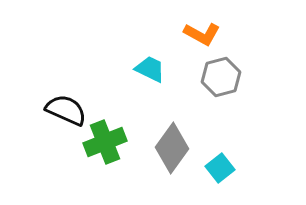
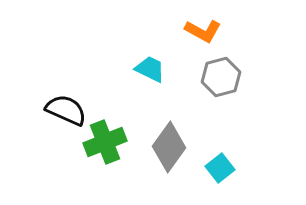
orange L-shape: moved 1 px right, 3 px up
gray diamond: moved 3 px left, 1 px up
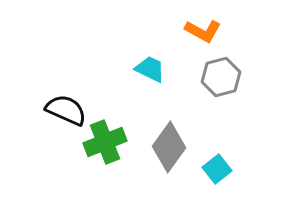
cyan square: moved 3 px left, 1 px down
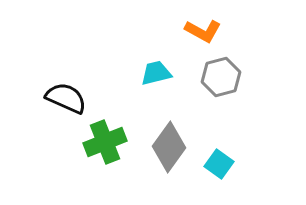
cyan trapezoid: moved 6 px right, 4 px down; rotated 40 degrees counterclockwise
black semicircle: moved 12 px up
cyan square: moved 2 px right, 5 px up; rotated 16 degrees counterclockwise
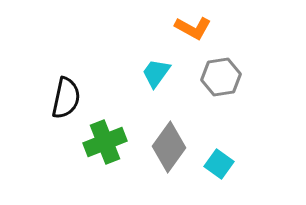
orange L-shape: moved 10 px left, 3 px up
cyan trapezoid: rotated 40 degrees counterclockwise
gray hexagon: rotated 6 degrees clockwise
black semicircle: rotated 78 degrees clockwise
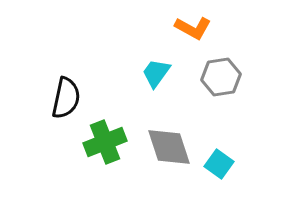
gray diamond: rotated 54 degrees counterclockwise
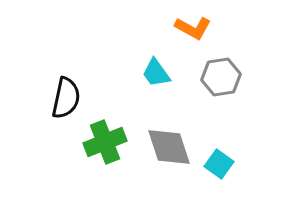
cyan trapezoid: rotated 72 degrees counterclockwise
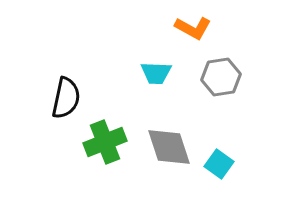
cyan trapezoid: rotated 52 degrees counterclockwise
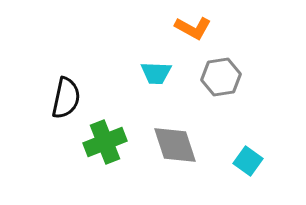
gray diamond: moved 6 px right, 2 px up
cyan square: moved 29 px right, 3 px up
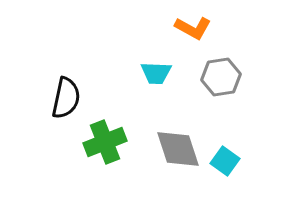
gray diamond: moved 3 px right, 4 px down
cyan square: moved 23 px left
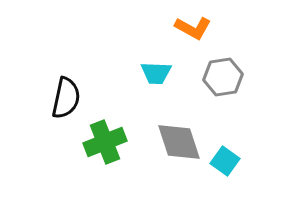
gray hexagon: moved 2 px right
gray diamond: moved 1 px right, 7 px up
